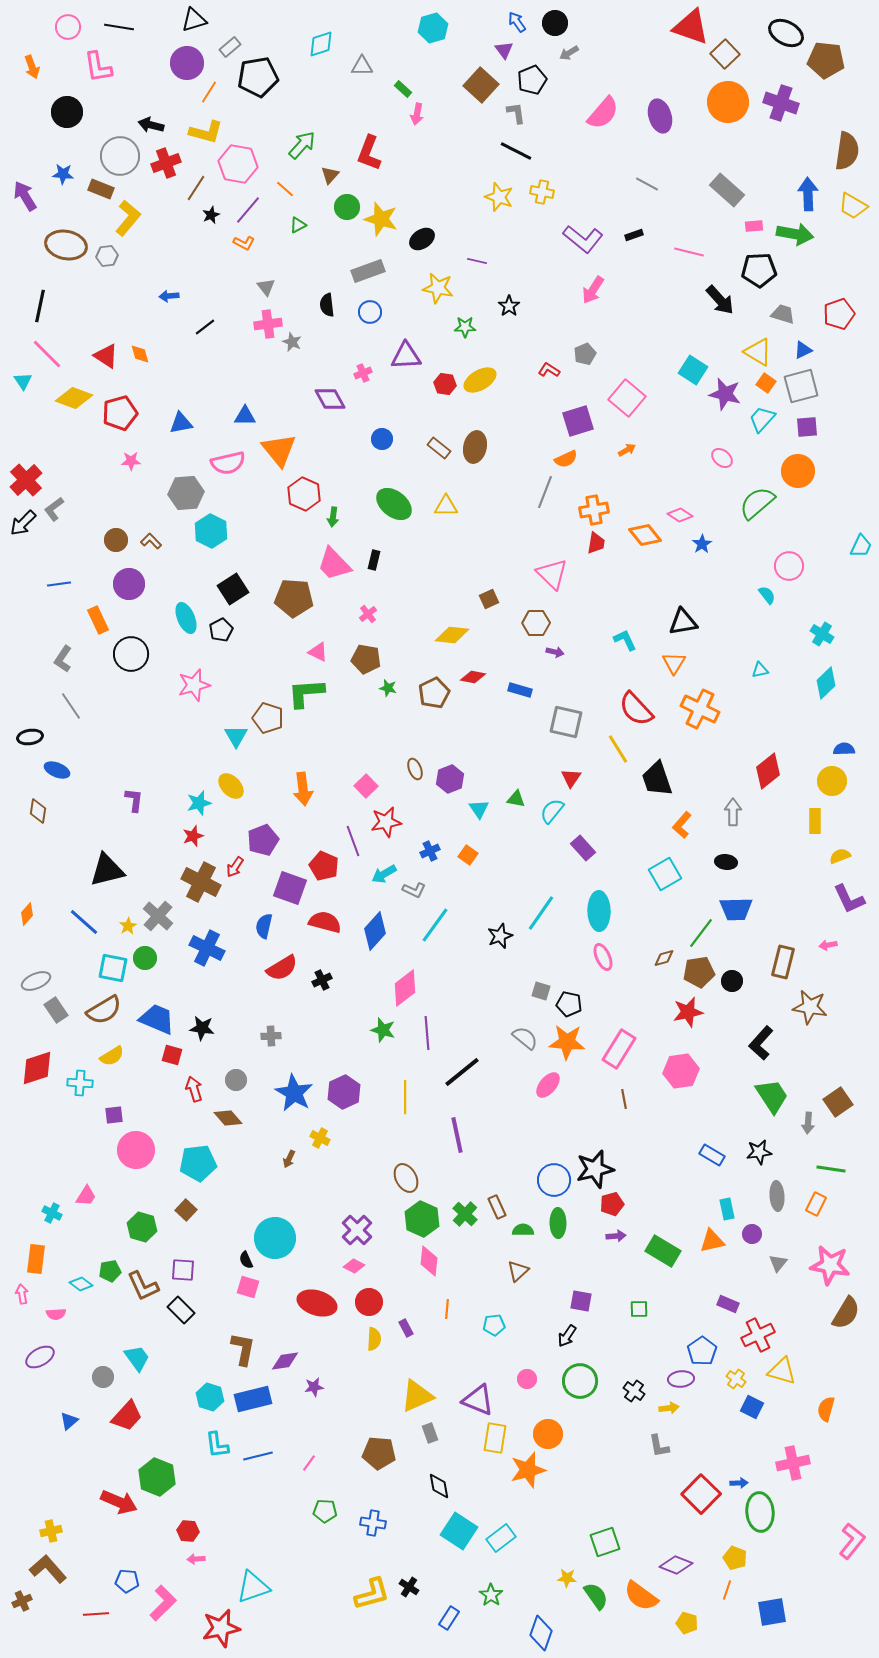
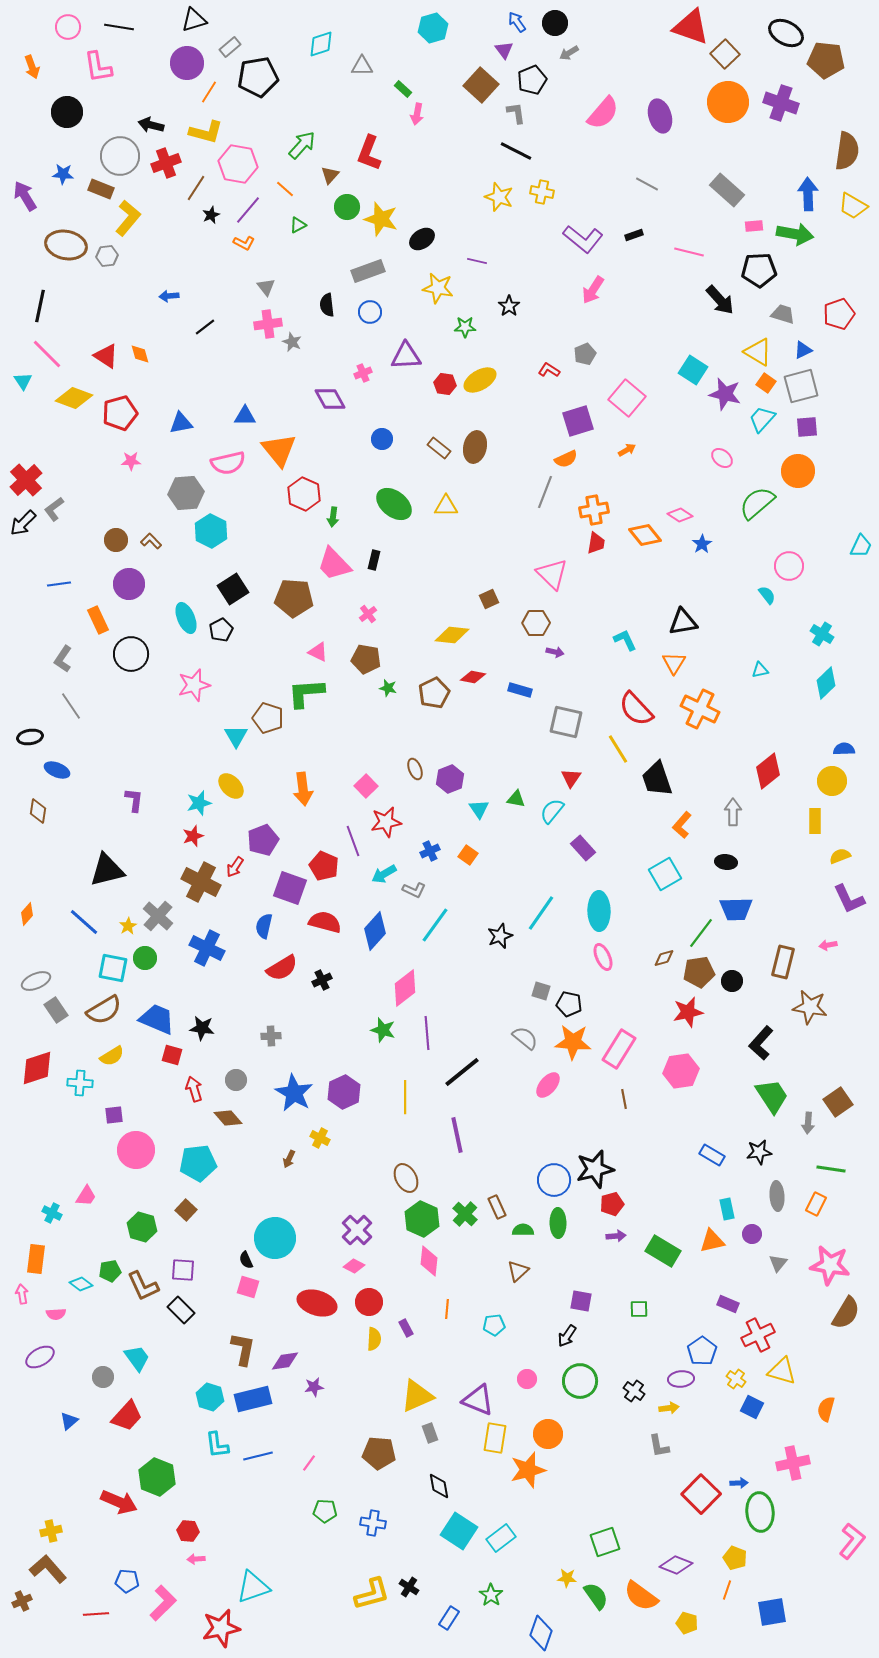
orange star at (567, 1042): moved 6 px right
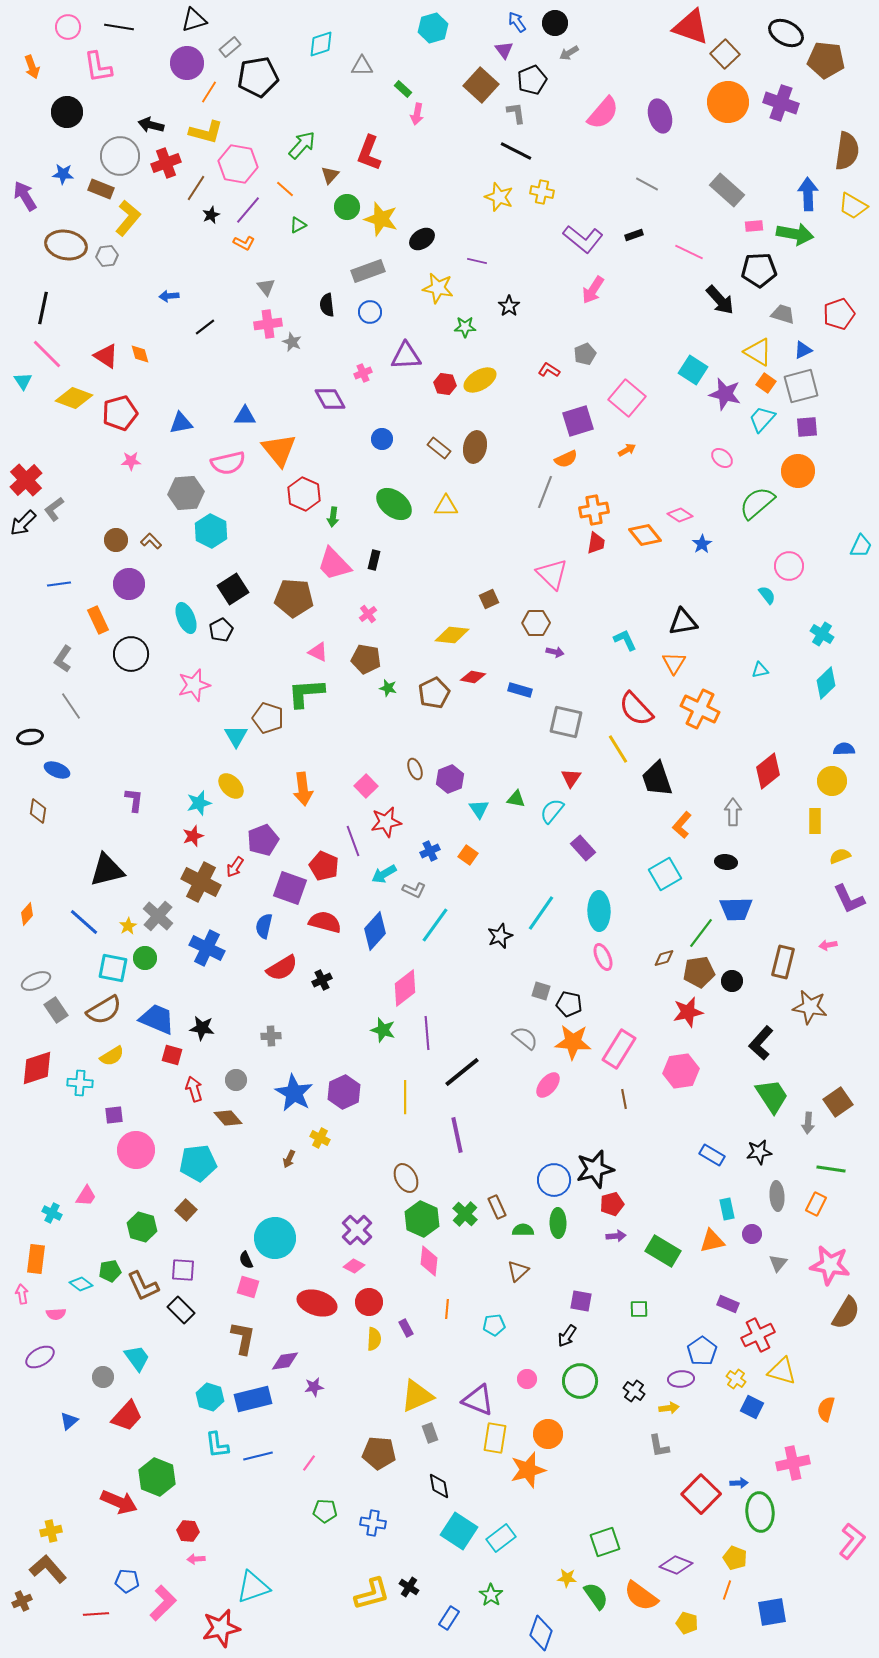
pink line at (689, 252): rotated 12 degrees clockwise
black line at (40, 306): moved 3 px right, 2 px down
brown L-shape at (243, 1349): moved 11 px up
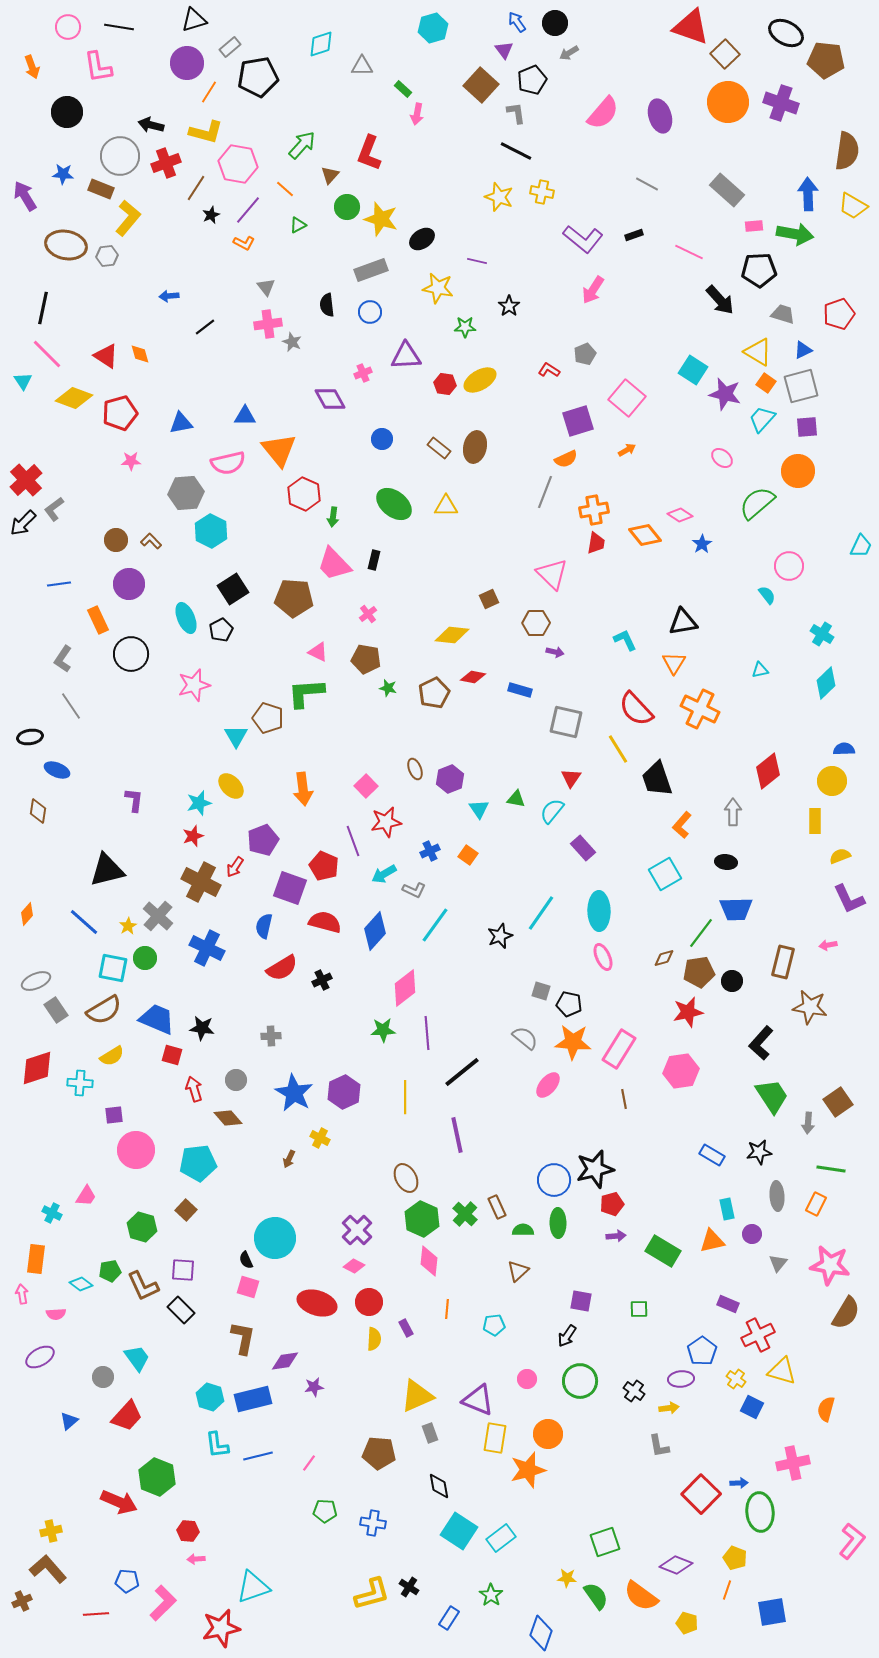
gray rectangle at (368, 271): moved 3 px right, 1 px up
green star at (383, 1030): rotated 20 degrees counterclockwise
